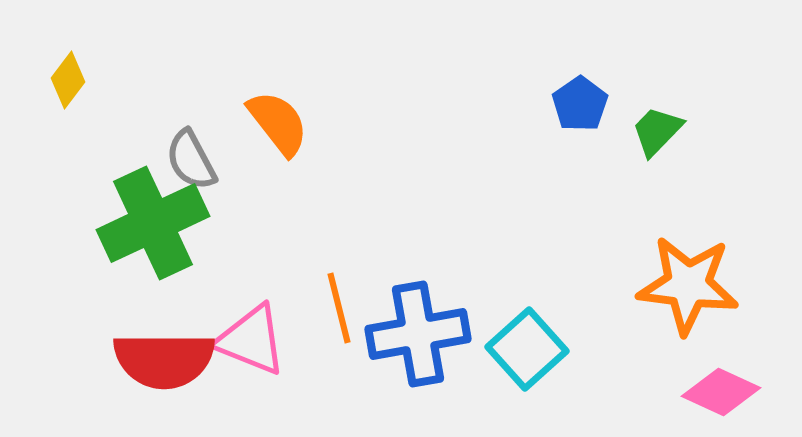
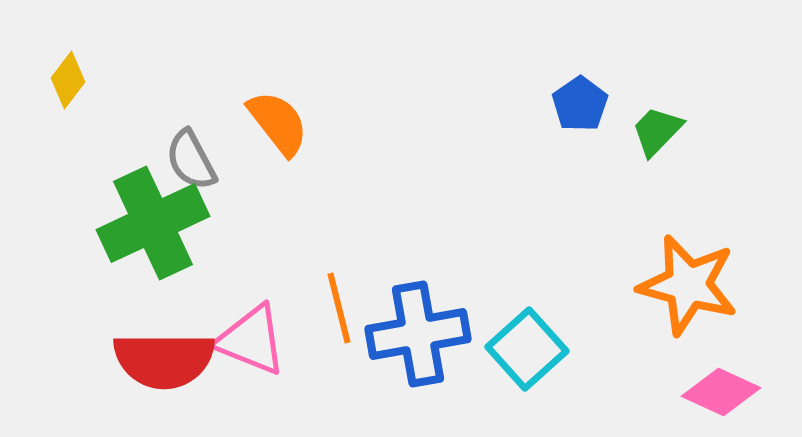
orange star: rotated 8 degrees clockwise
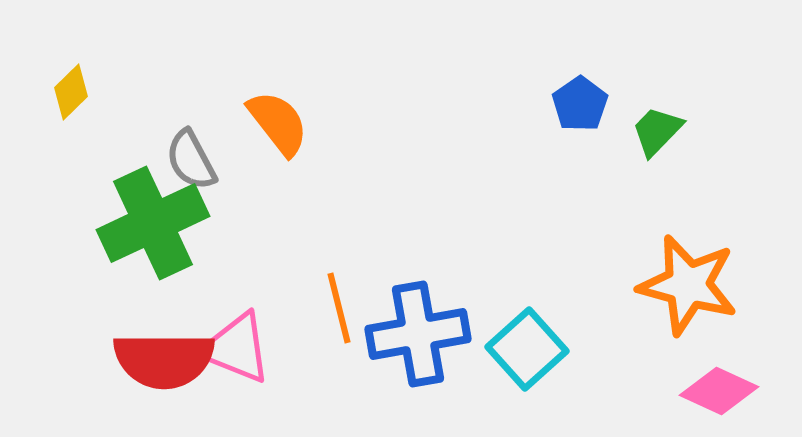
yellow diamond: moved 3 px right, 12 px down; rotated 8 degrees clockwise
pink triangle: moved 15 px left, 8 px down
pink diamond: moved 2 px left, 1 px up
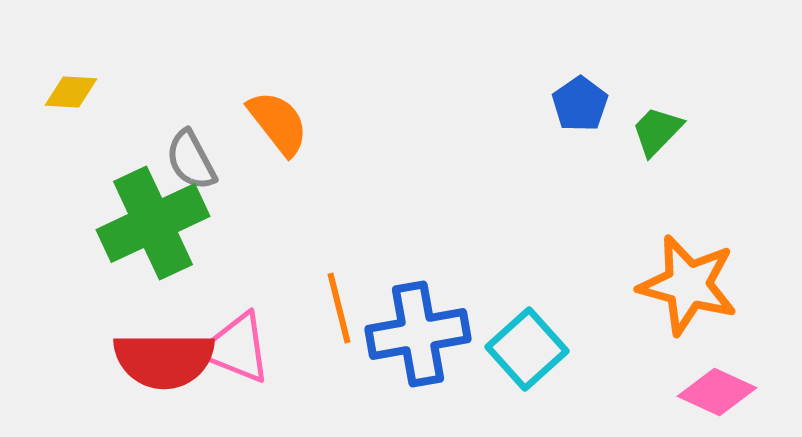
yellow diamond: rotated 48 degrees clockwise
pink diamond: moved 2 px left, 1 px down
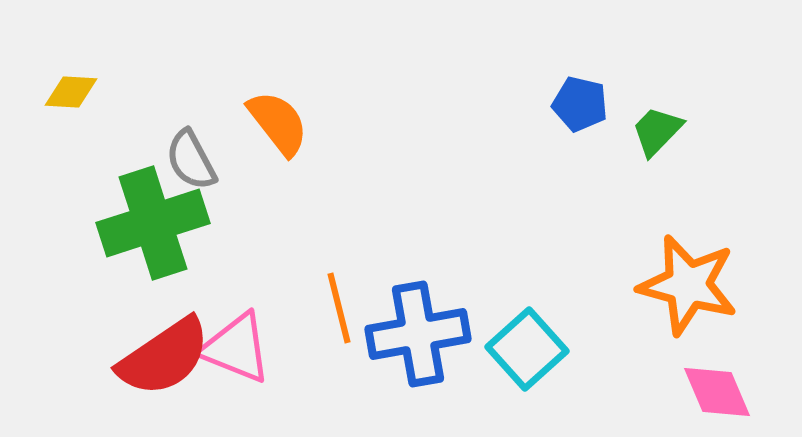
blue pentagon: rotated 24 degrees counterclockwise
green cross: rotated 7 degrees clockwise
red semicircle: moved 3 px up; rotated 34 degrees counterclockwise
pink diamond: rotated 42 degrees clockwise
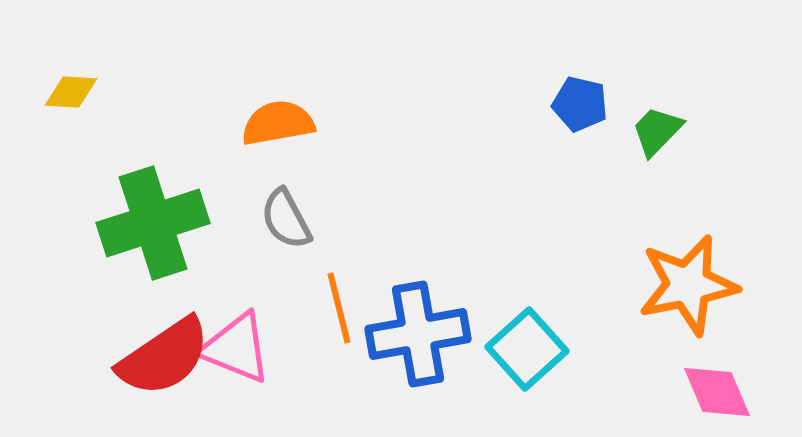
orange semicircle: rotated 62 degrees counterclockwise
gray semicircle: moved 95 px right, 59 px down
orange star: rotated 26 degrees counterclockwise
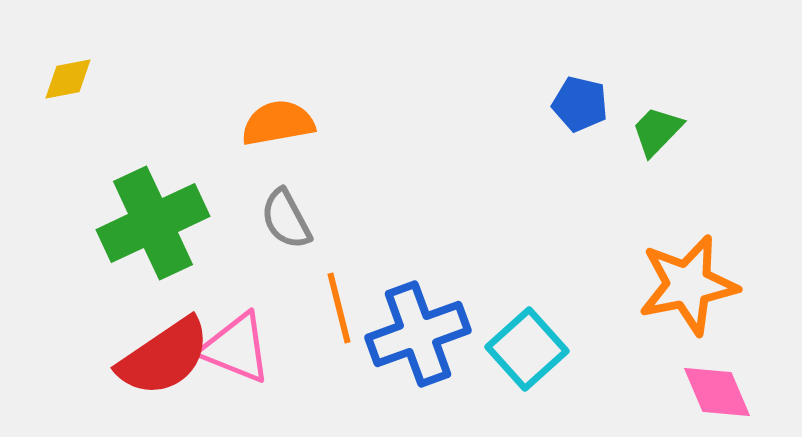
yellow diamond: moved 3 px left, 13 px up; rotated 14 degrees counterclockwise
green cross: rotated 7 degrees counterclockwise
blue cross: rotated 10 degrees counterclockwise
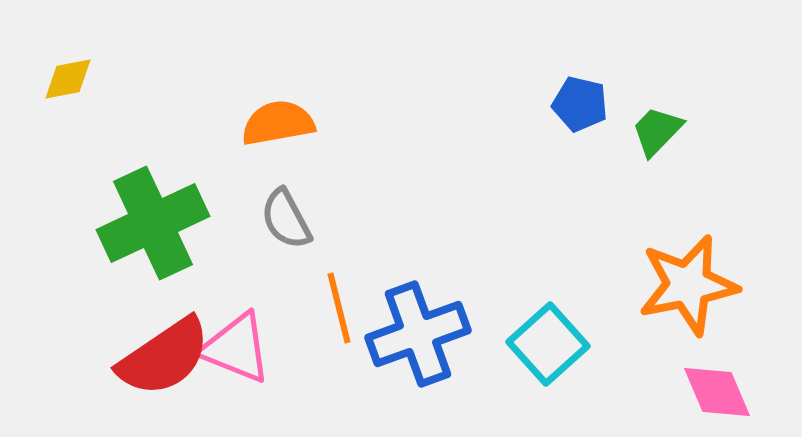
cyan square: moved 21 px right, 5 px up
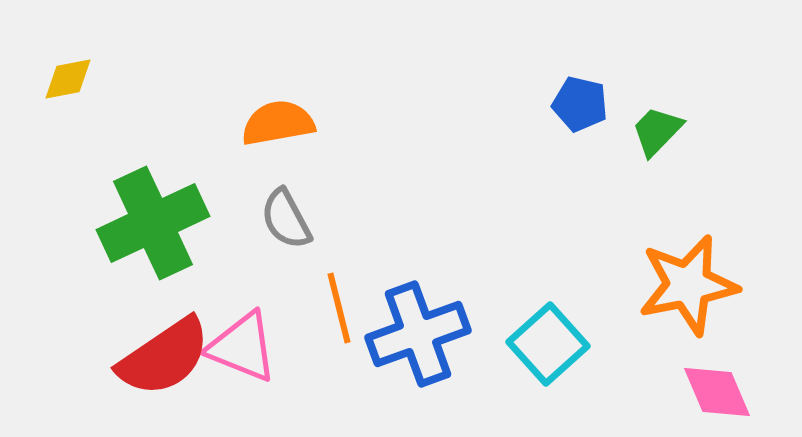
pink triangle: moved 6 px right, 1 px up
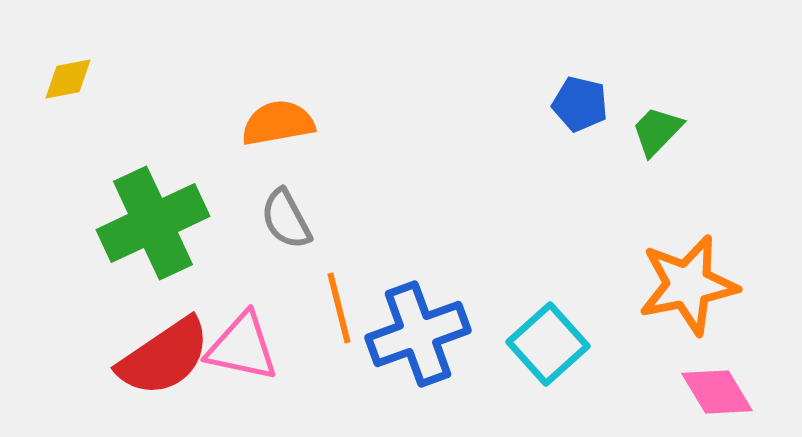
pink triangle: rotated 10 degrees counterclockwise
pink diamond: rotated 8 degrees counterclockwise
